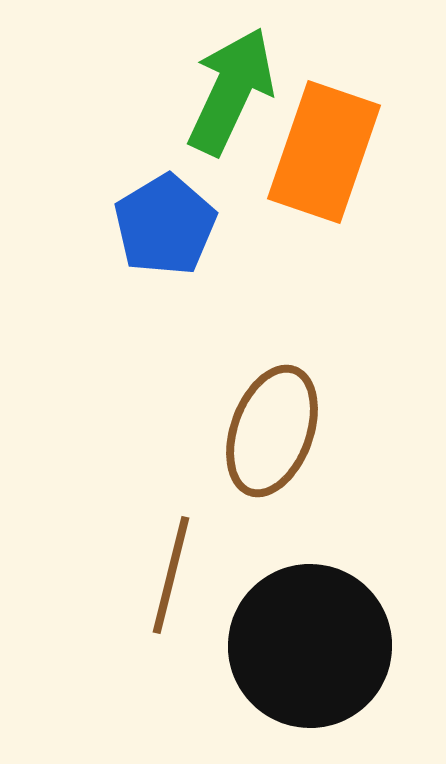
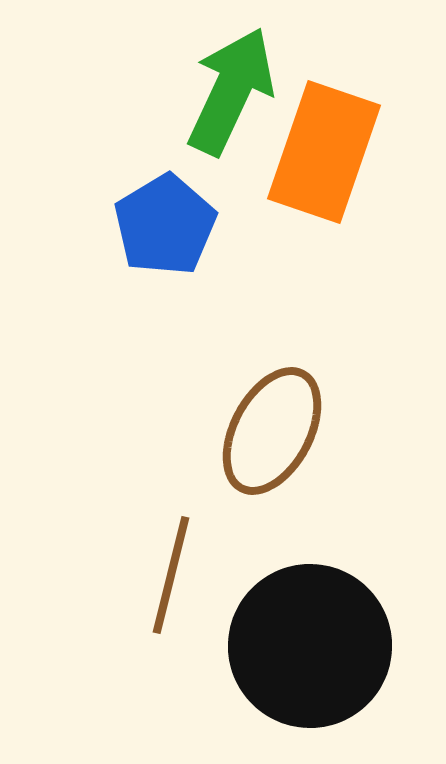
brown ellipse: rotated 8 degrees clockwise
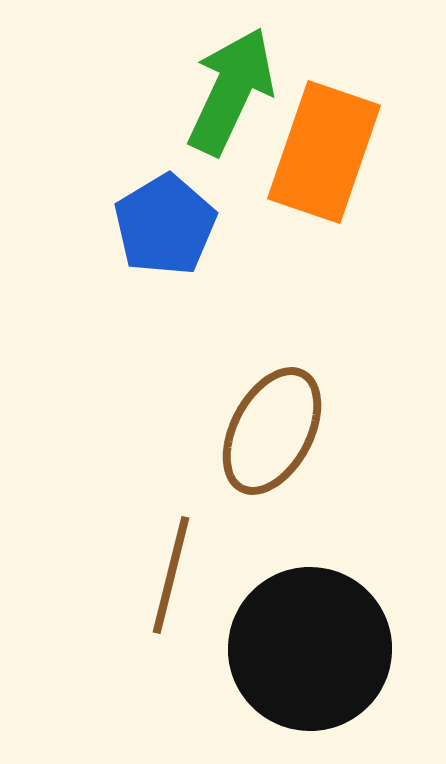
black circle: moved 3 px down
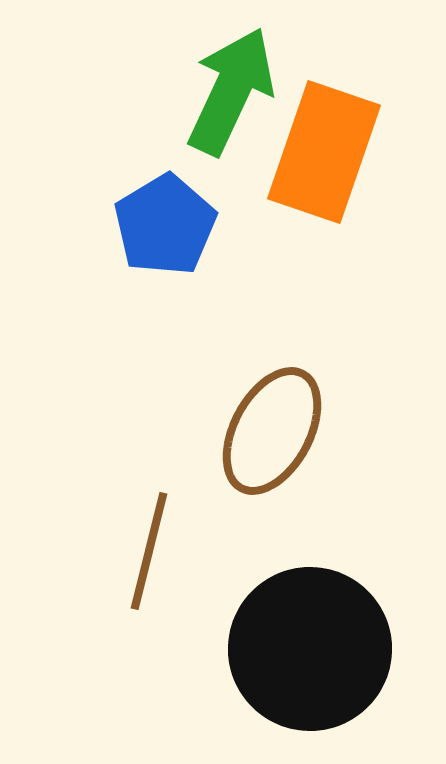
brown line: moved 22 px left, 24 px up
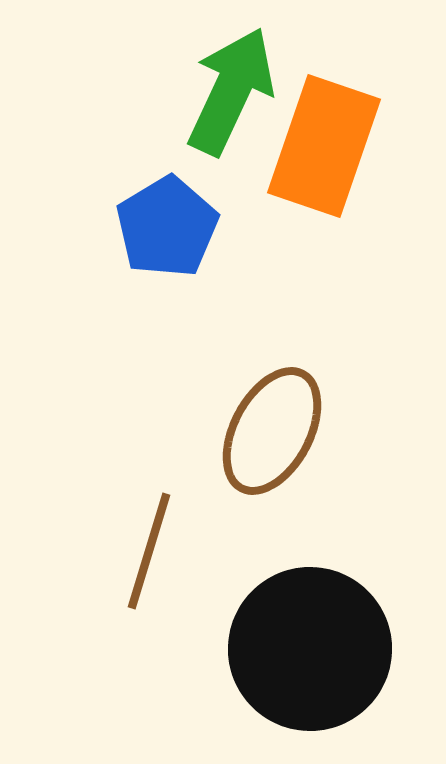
orange rectangle: moved 6 px up
blue pentagon: moved 2 px right, 2 px down
brown line: rotated 3 degrees clockwise
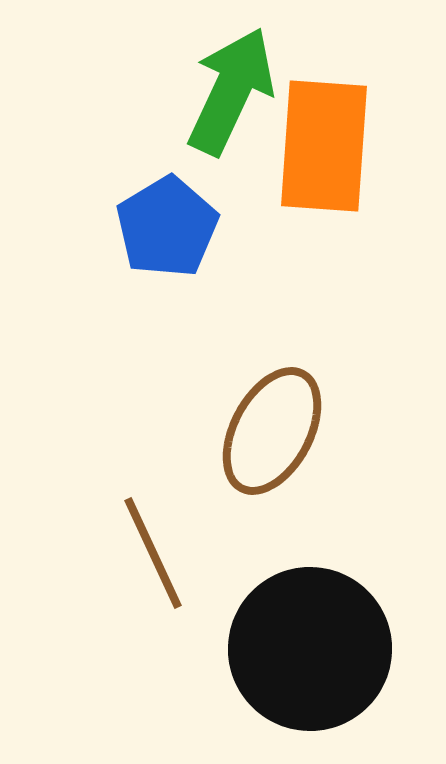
orange rectangle: rotated 15 degrees counterclockwise
brown line: moved 4 px right, 2 px down; rotated 42 degrees counterclockwise
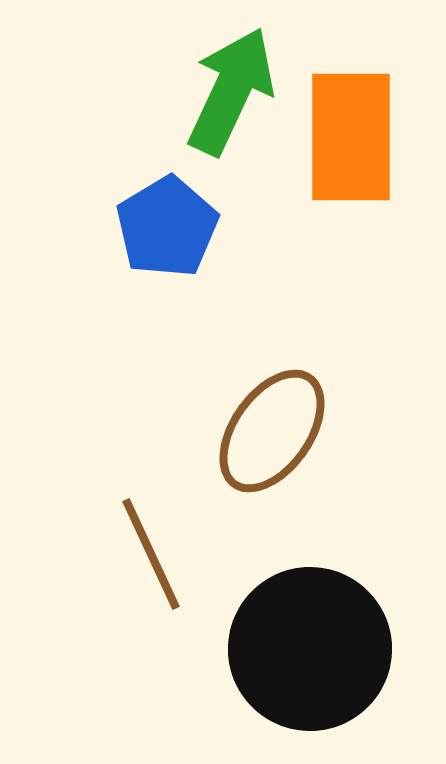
orange rectangle: moved 27 px right, 9 px up; rotated 4 degrees counterclockwise
brown ellipse: rotated 7 degrees clockwise
brown line: moved 2 px left, 1 px down
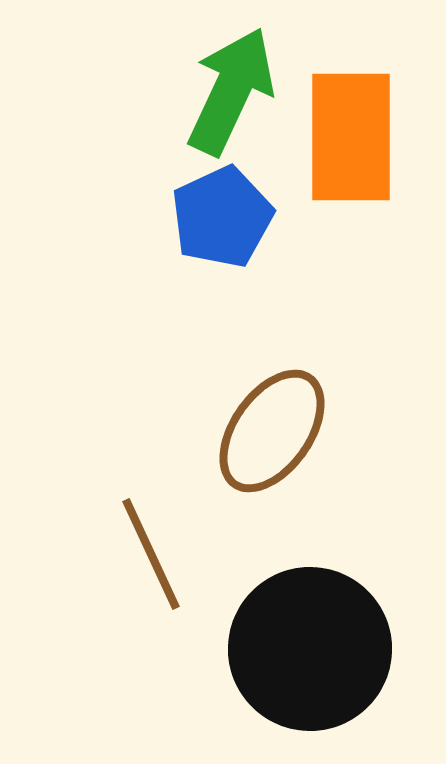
blue pentagon: moved 55 px right, 10 px up; rotated 6 degrees clockwise
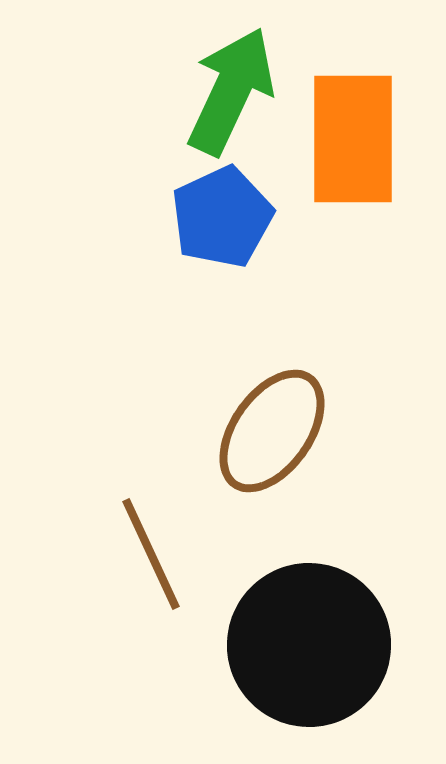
orange rectangle: moved 2 px right, 2 px down
black circle: moved 1 px left, 4 px up
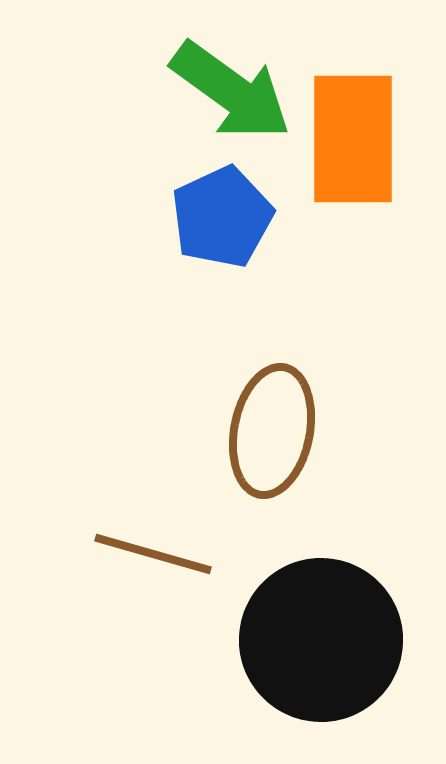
green arrow: rotated 101 degrees clockwise
brown ellipse: rotated 24 degrees counterclockwise
brown line: moved 2 px right; rotated 49 degrees counterclockwise
black circle: moved 12 px right, 5 px up
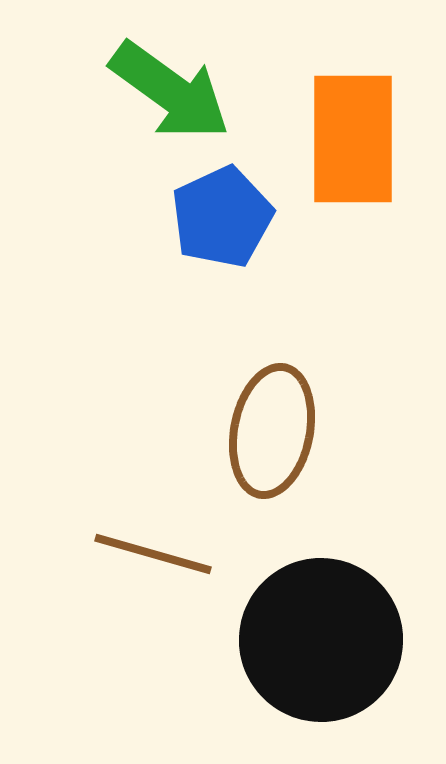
green arrow: moved 61 px left
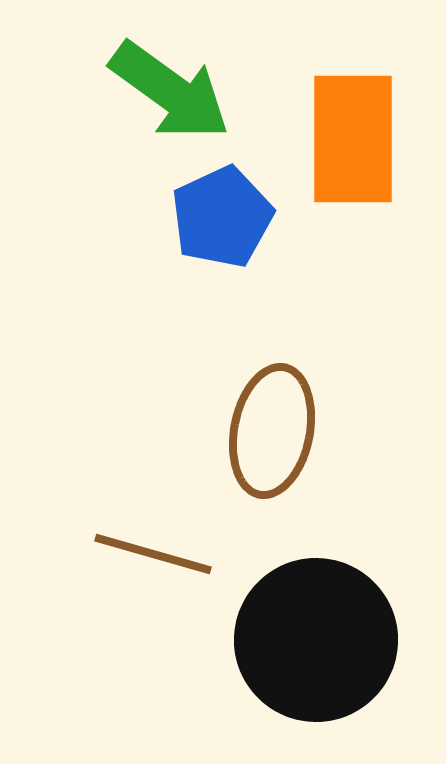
black circle: moved 5 px left
